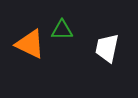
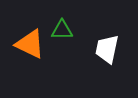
white trapezoid: moved 1 px down
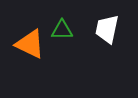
white trapezoid: moved 20 px up
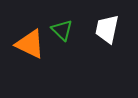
green triangle: rotated 45 degrees clockwise
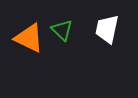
orange triangle: moved 1 px left, 6 px up
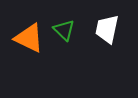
green triangle: moved 2 px right
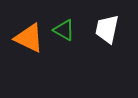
green triangle: rotated 15 degrees counterclockwise
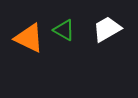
white trapezoid: rotated 48 degrees clockwise
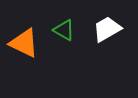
orange triangle: moved 5 px left, 5 px down
